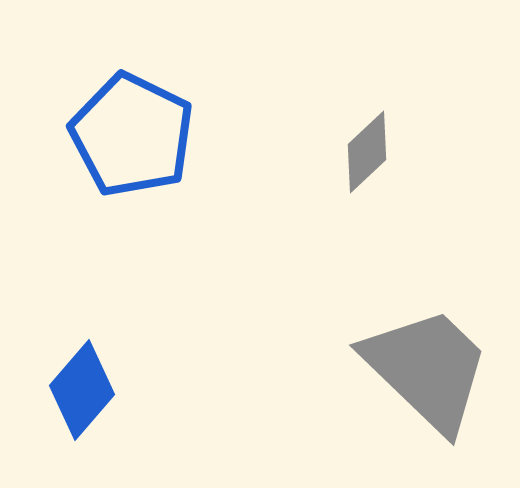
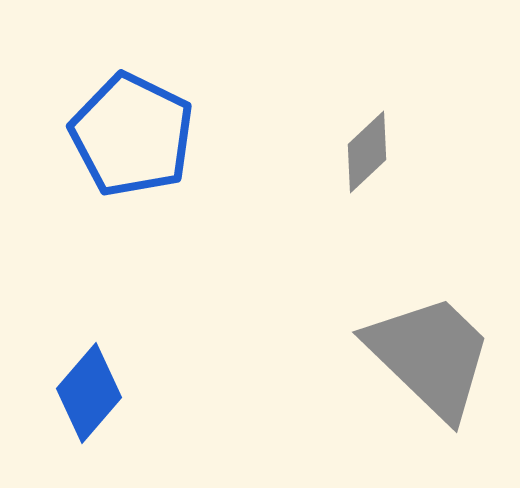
gray trapezoid: moved 3 px right, 13 px up
blue diamond: moved 7 px right, 3 px down
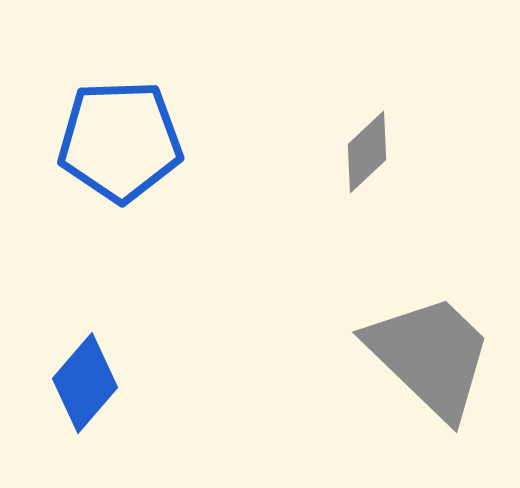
blue pentagon: moved 12 px left, 6 px down; rotated 28 degrees counterclockwise
blue diamond: moved 4 px left, 10 px up
